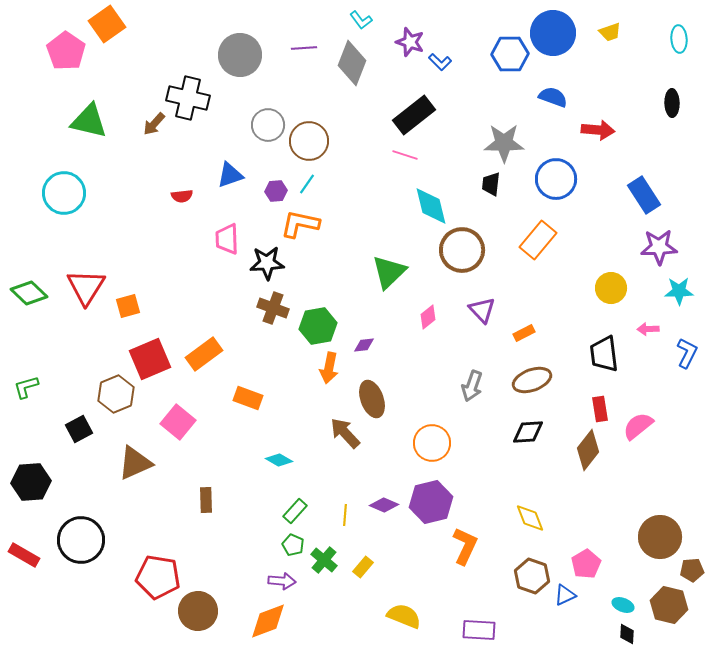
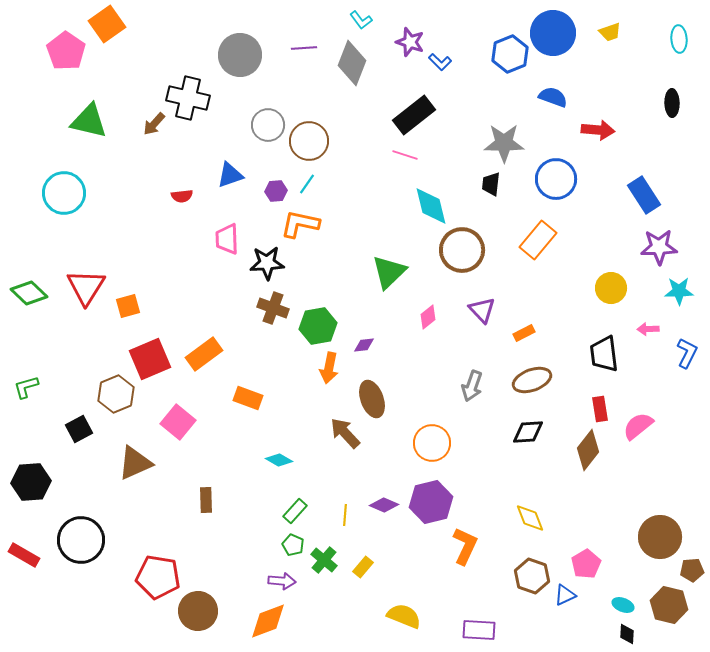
blue hexagon at (510, 54): rotated 21 degrees counterclockwise
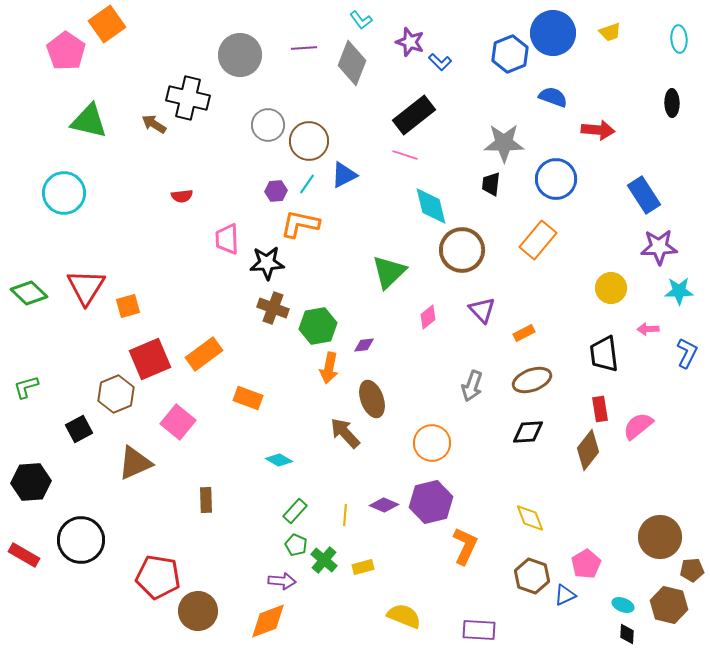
brown arrow at (154, 124): rotated 80 degrees clockwise
blue triangle at (230, 175): moved 114 px right; rotated 8 degrees counterclockwise
green pentagon at (293, 545): moved 3 px right
yellow rectangle at (363, 567): rotated 35 degrees clockwise
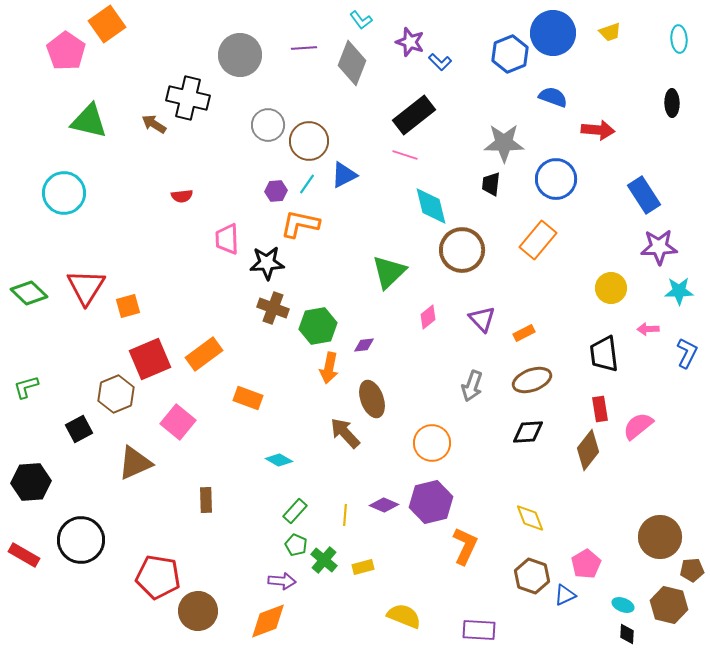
purple triangle at (482, 310): moved 9 px down
